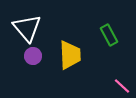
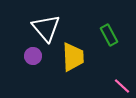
white triangle: moved 19 px right
yellow trapezoid: moved 3 px right, 2 px down
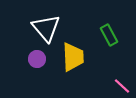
purple circle: moved 4 px right, 3 px down
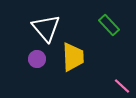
green rectangle: moved 10 px up; rotated 15 degrees counterclockwise
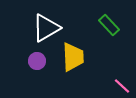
white triangle: rotated 40 degrees clockwise
purple circle: moved 2 px down
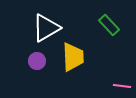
pink line: rotated 36 degrees counterclockwise
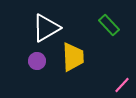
pink line: moved 1 px up; rotated 54 degrees counterclockwise
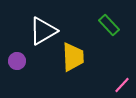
white triangle: moved 3 px left, 3 px down
purple circle: moved 20 px left
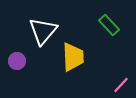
white triangle: rotated 20 degrees counterclockwise
pink line: moved 1 px left
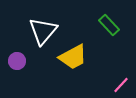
yellow trapezoid: rotated 64 degrees clockwise
